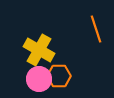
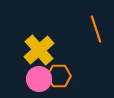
yellow cross: rotated 20 degrees clockwise
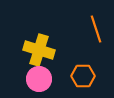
yellow cross: rotated 32 degrees counterclockwise
orange hexagon: moved 24 px right
